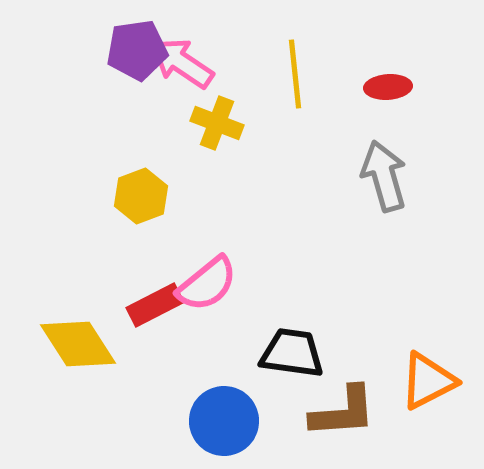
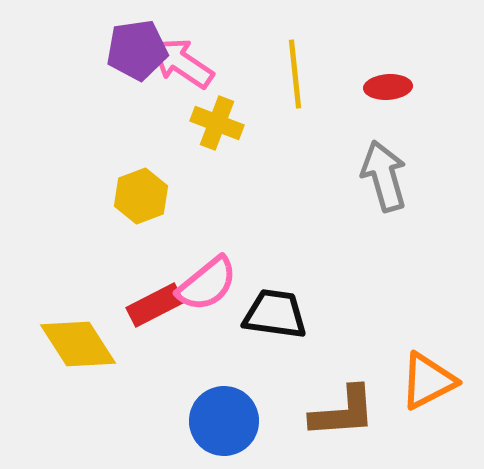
black trapezoid: moved 17 px left, 39 px up
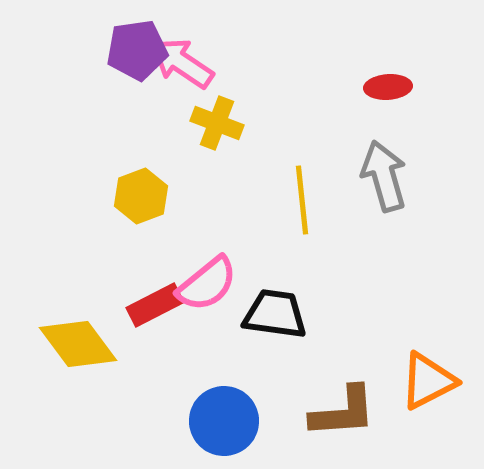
yellow line: moved 7 px right, 126 px down
yellow diamond: rotated 4 degrees counterclockwise
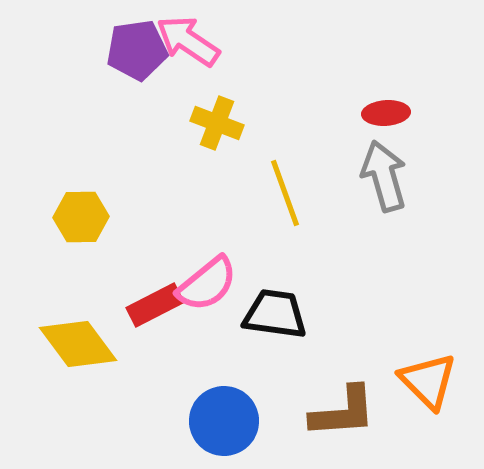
pink arrow: moved 6 px right, 22 px up
red ellipse: moved 2 px left, 26 px down
yellow hexagon: moved 60 px left, 21 px down; rotated 20 degrees clockwise
yellow line: moved 17 px left, 7 px up; rotated 14 degrees counterclockwise
orange triangle: rotated 48 degrees counterclockwise
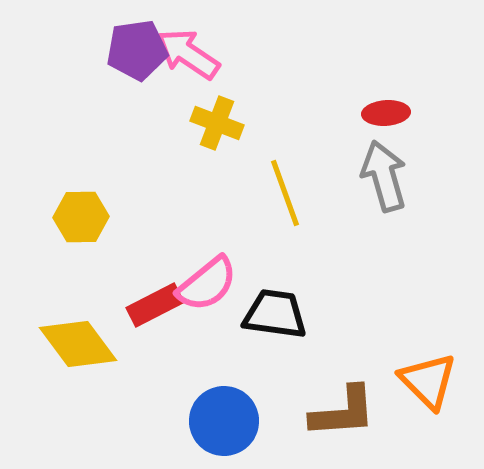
pink arrow: moved 13 px down
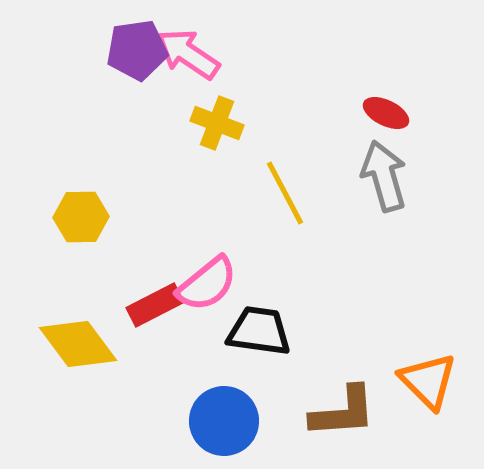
red ellipse: rotated 30 degrees clockwise
yellow line: rotated 8 degrees counterclockwise
black trapezoid: moved 16 px left, 17 px down
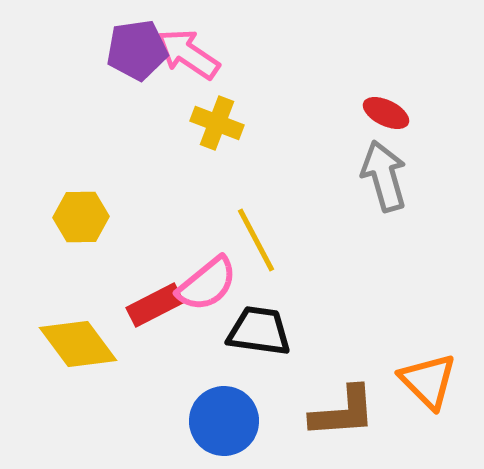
yellow line: moved 29 px left, 47 px down
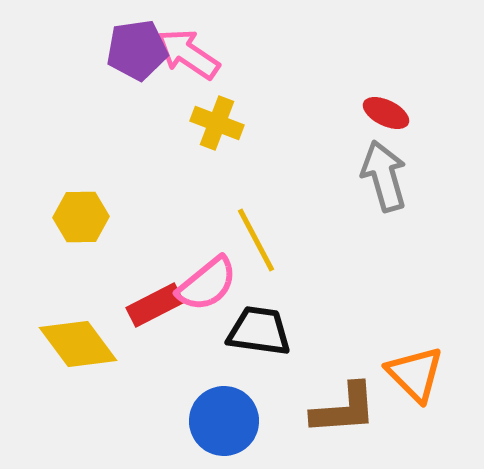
orange triangle: moved 13 px left, 7 px up
brown L-shape: moved 1 px right, 3 px up
